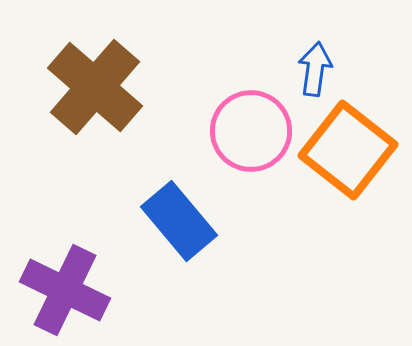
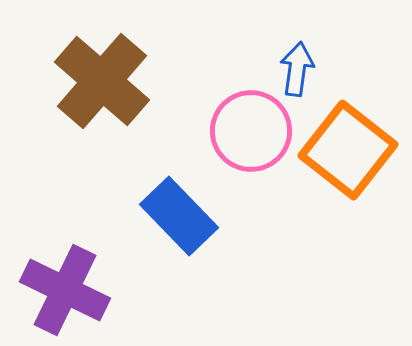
blue arrow: moved 18 px left
brown cross: moved 7 px right, 6 px up
blue rectangle: moved 5 px up; rotated 4 degrees counterclockwise
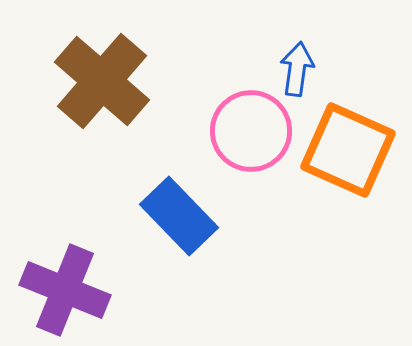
orange square: rotated 14 degrees counterclockwise
purple cross: rotated 4 degrees counterclockwise
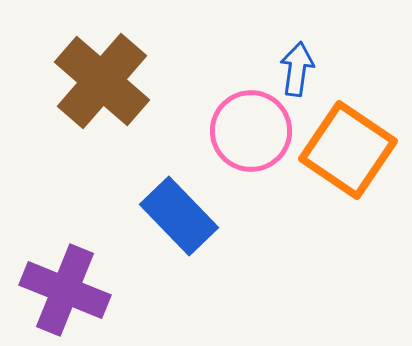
orange square: rotated 10 degrees clockwise
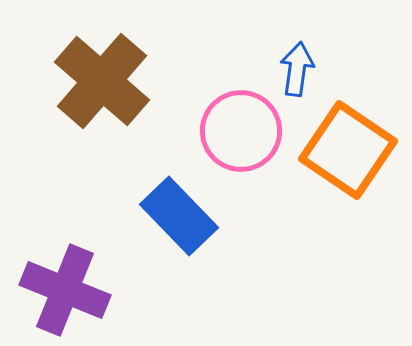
pink circle: moved 10 px left
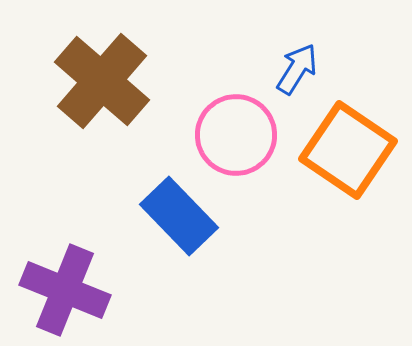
blue arrow: rotated 24 degrees clockwise
pink circle: moved 5 px left, 4 px down
